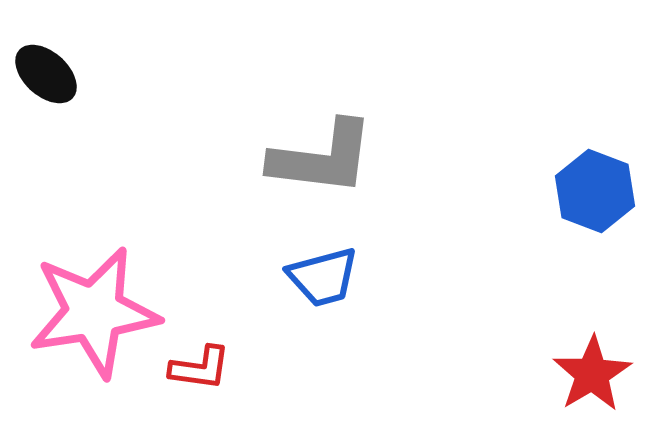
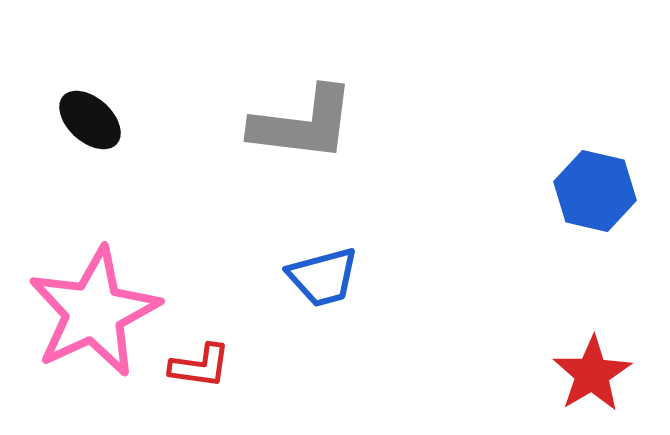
black ellipse: moved 44 px right, 46 px down
gray L-shape: moved 19 px left, 34 px up
blue hexagon: rotated 8 degrees counterclockwise
pink star: rotated 16 degrees counterclockwise
red L-shape: moved 2 px up
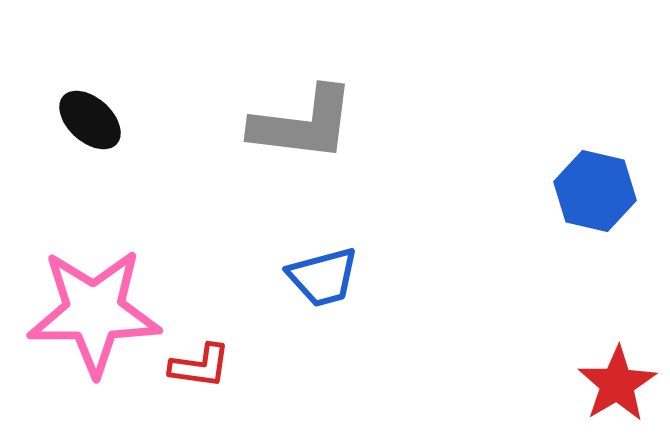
pink star: rotated 25 degrees clockwise
red star: moved 25 px right, 10 px down
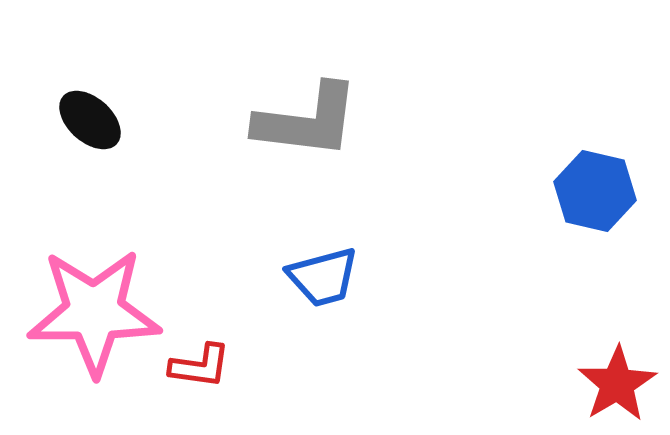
gray L-shape: moved 4 px right, 3 px up
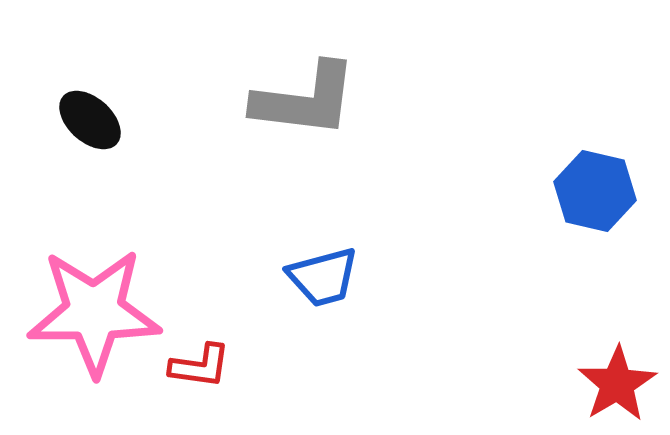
gray L-shape: moved 2 px left, 21 px up
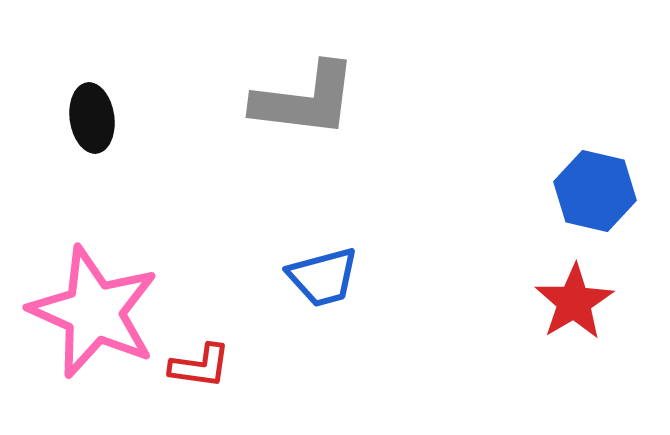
black ellipse: moved 2 px right, 2 px up; rotated 40 degrees clockwise
pink star: rotated 24 degrees clockwise
red star: moved 43 px left, 82 px up
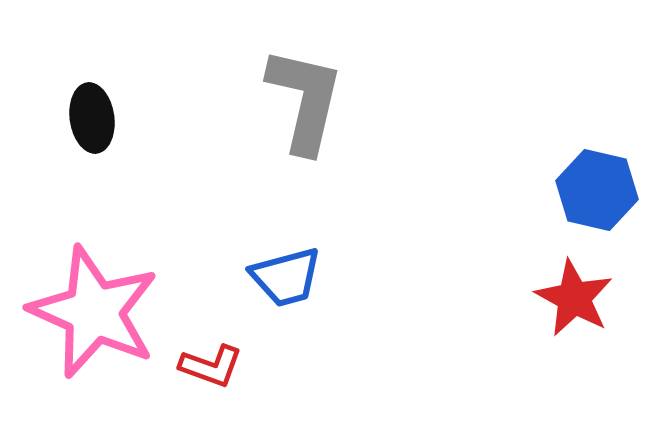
gray L-shape: rotated 84 degrees counterclockwise
blue hexagon: moved 2 px right, 1 px up
blue trapezoid: moved 37 px left
red star: moved 4 px up; rotated 12 degrees counterclockwise
red L-shape: moved 11 px right; rotated 12 degrees clockwise
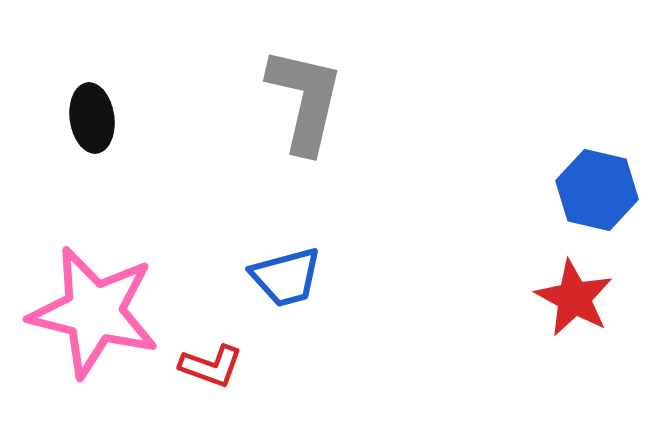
pink star: rotated 10 degrees counterclockwise
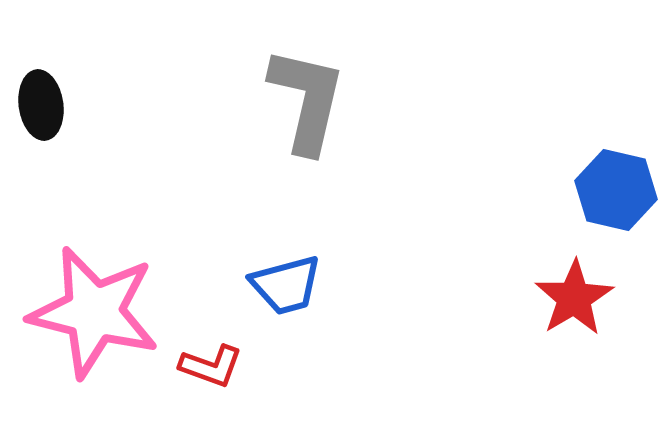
gray L-shape: moved 2 px right
black ellipse: moved 51 px left, 13 px up
blue hexagon: moved 19 px right
blue trapezoid: moved 8 px down
red star: rotated 12 degrees clockwise
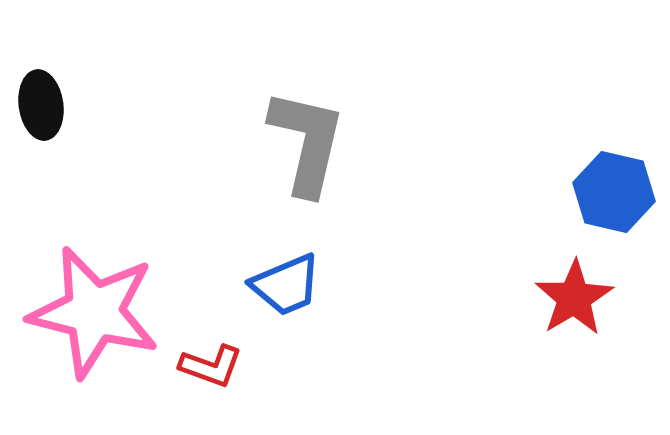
gray L-shape: moved 42 px down
blue hexagon: moved 2 px left, 2 px down
blue trapezoid: rotated 8 degrees counterclockwise
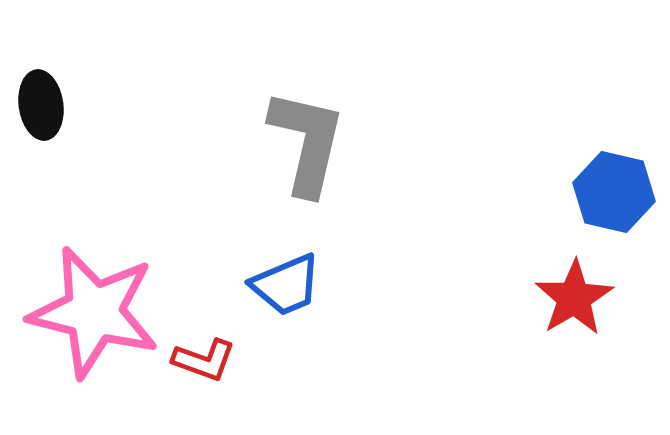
red L-shape: moved 7 px left, 6 px up
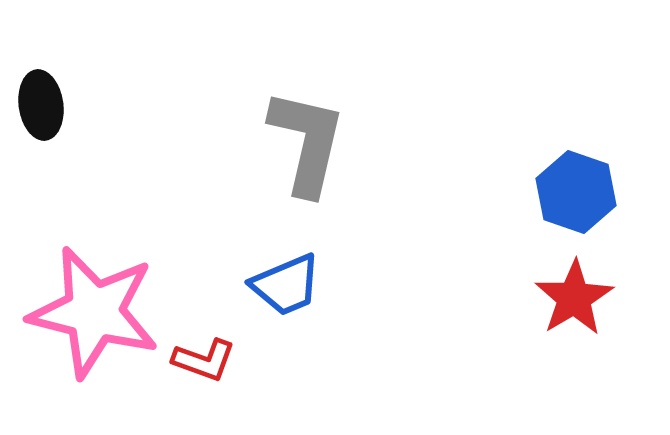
blue hexagon: moved 38 px left; rotated 6 degrees clockwise
